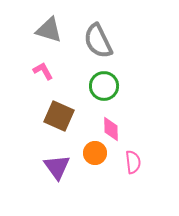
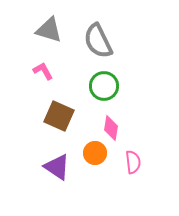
pink diamond: moved 1 px up; rotated 10 degrees clockwise
purple triangle: rotated 20 degrees counterclockwise
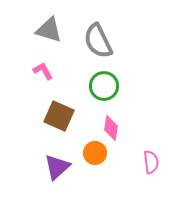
pink semicircle: moved 18 px right
purple triangle: rotated 44 degrees clockwise
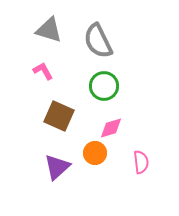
pink diamond: rotated 65 degrees clockwise
pink semicircle: moved 10 px left
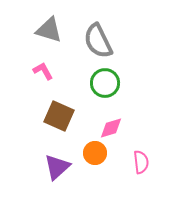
green circle: moved 1 px right, 3 px up
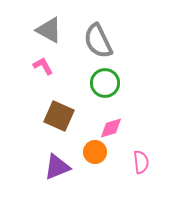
gray triangle: rotated 12 degrees clockwise
pink L-shape: moved 5 px up
orange circle: moved 1 px up
purple triangle: rotated 20 degrees clockwise
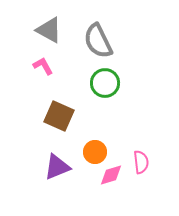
pink diamond: moved 47 px down
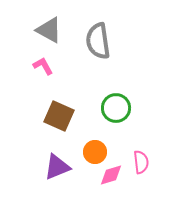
gray semicircle: rotated 18 degrees clockwise
green circle: moved 11 px right, 25 px down
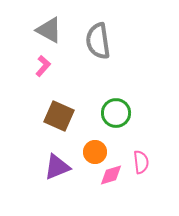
pink L-shape: rotated 70 degrees clockwise
green circle: moved 5 px down
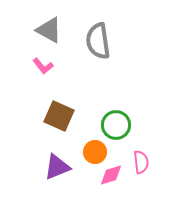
pink L-shape: rotated 100 degrees clockwise
green circle: moved 12 px down
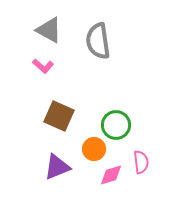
pink L-shape: rotated 10 degrees counterclockwise
orange circle: moved 1 px left, 3 px up
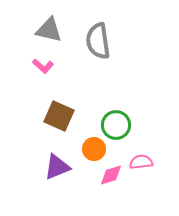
gray triangle: rotated 16 degrees counterclockwise
pink semicircle: rotated 90 degrees counterclockwise
